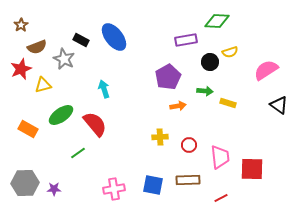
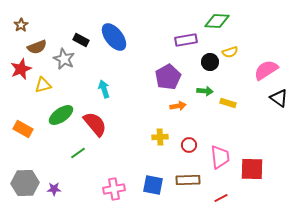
black triangle: moved 7 px up
orange rectangle: moved 5 px left
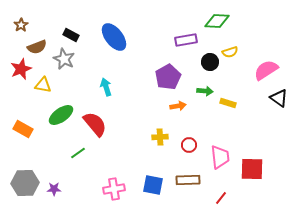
black rectangle: moved 10 px left, 5 px up
yellow triangle: rotated 24 degrees clockwise
cyan arrow: moved 2 px right, 2 px up
red line: rotated 24 degrees counterclockwise
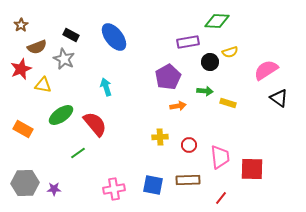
purple rectangle: moved 2 px right, 2 px down
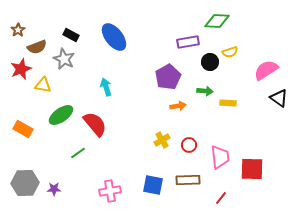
brown star: moved 3 px left, 5 px down
yellow rectangle: rotated 14 degrees counterclockwise
yellow cross: moved 2 px right, 3 px down; rotated 28 degrees counterclockwise
pink cross: moved 4 px left, 2 px down
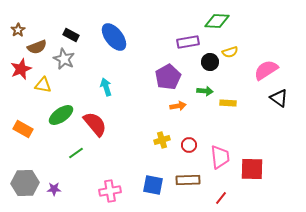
yellow cross: rotated 14 degrees clockwise
green line: moved 2 px left
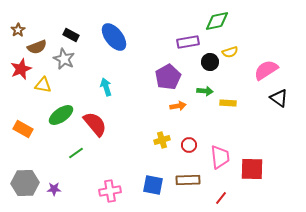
green diamond: rotated 15 degrees counterclockwise
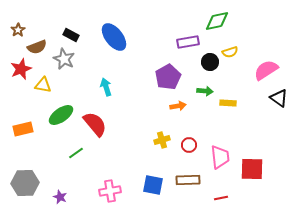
orange rectangle: rotated 42 degrees counterclockwise
purple star: moved 6 px right, 8 px down; rotated 24 degrees clockwise
red line: rotated 40 degrees clockwise
